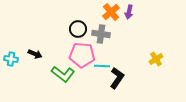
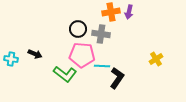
orange cross: rotated 30 degrees clockwise
green L-shape: moved 2 px right
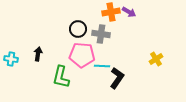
purple arrow: rotated 72 degrees counterclockwise
black arrow: moved 3 px right; rotated 104 degrees counterclockwise
green L-shape: moved 4 px left, 3 px down; rotated 65 degrees clockwise
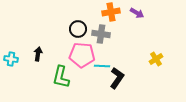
purple arrow: moved 8 px right, 1 px down
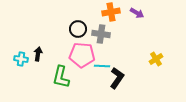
cyan cross: moved 10 px right
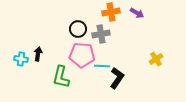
gray cross: rotated 18 degrees counterclockwise
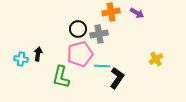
gray cross: moved 2 px left
pink pentagon: moved 2 px left, 1 px up; rotated 20 degrees counterclockwise
